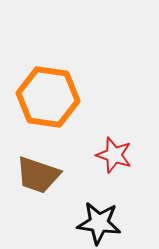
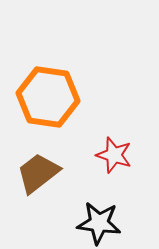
brown trapezoid: moved 2 px up; rotated 123 degrees clockwise
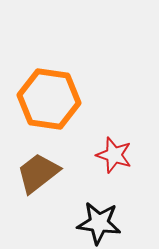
orange hexagon: moved 1 px right, 2 px down
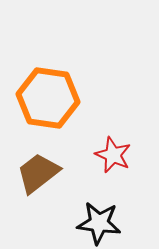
orange hexagon: moved 1 px left, 1 px up
red star: moved 1 px left; rotated 6 degrees clockwise
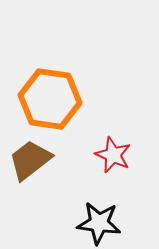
orange hexagon: moved 2 px right, 1 px down
brown trapezoid: moved 8 px left, 13 px up
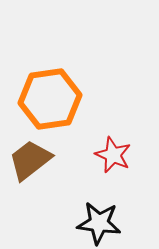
orange hexagon: rotated 16 degrees counterclockwise
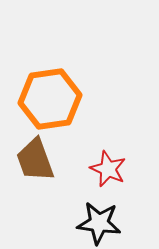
red star: moved 5 px left, 14 px down
brown trapezoid: moved 5 px right; rotated 72 degrees counterclockwise
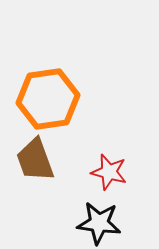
orange hexagon: moved 2 px left
red star: moved 1 px right, 3 px down; rotated 9 degrees counterclockwise
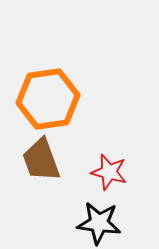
brown trapezoid: moved 6 px right
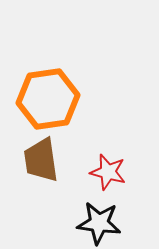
brown trapezoid: rotated 12 degrees clockwise
red star: moved 1 px left
